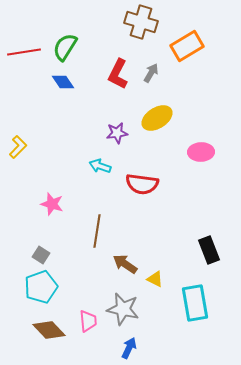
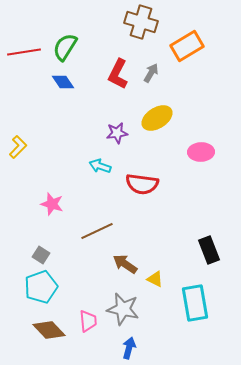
brown line: rotated 56 degrees clockwise
blue arrow: rotated 10 degrees counterclockwise
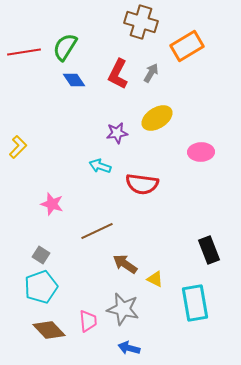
blue diamond: moved 11 px right, 2 px up
blue arrow: rotated 90 degrees counterclockwise
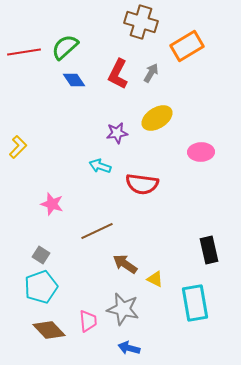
green semicircle: rotated 16 degrees clockwise
black rectangle: rotated 8 degrees clockwise
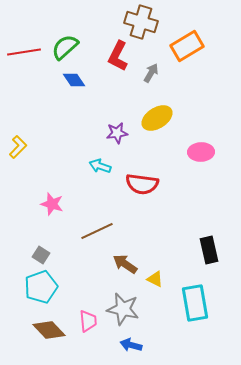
red L-shape: moved 18 px up
blue arrow: moved 2 px right, 3 px up
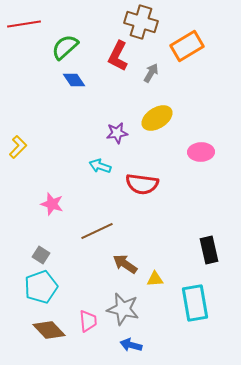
red line: moved 28 px up
yellow triangle: rotated 30 degrees counterclockwise
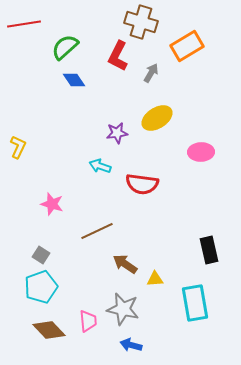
yellow L-shape: rotated 20 degrees counterclockwise
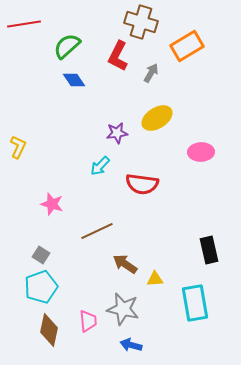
green semicircle: moved 2 px right, 1 px up
cyan arrow: rotated 65 degrees counterclockwise
brown diamond: rotated 56 degrees clockwise
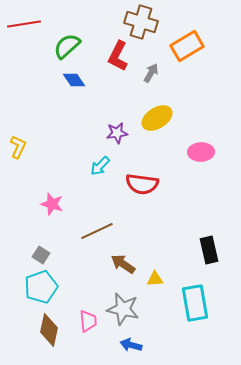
brown arrow: moved 2 px left
